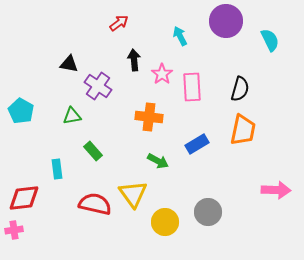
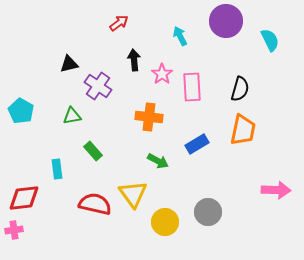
black triangle: rotated 24 degrees counterclockwise
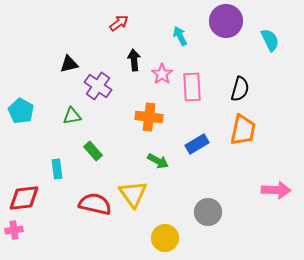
yellow circle: moved 16 px down
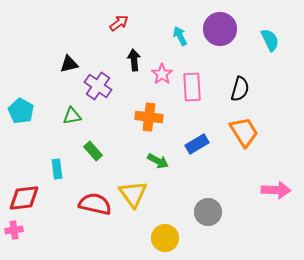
purple circle: moved 6 px left, 8 px down
orange trapezoid: moved 1 px right, 2 px down; rotated 44 degrees counterclockwise
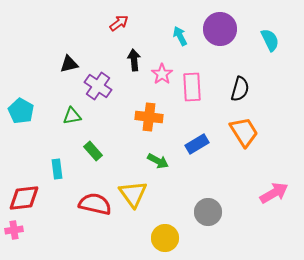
pink arrow: moved 2 px left, 3 px down; rotated 32 degrees counterclockwise
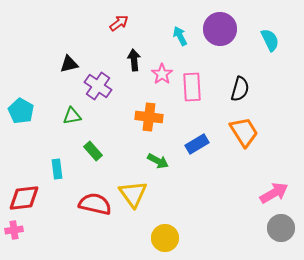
gray circle: moved 73 px right, 16 px down
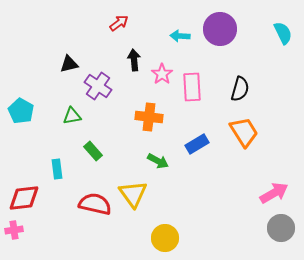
cyan arrow: rotated 60 degrees counterclockwise
cyan semicircle: moved 13 px right, 7 px up
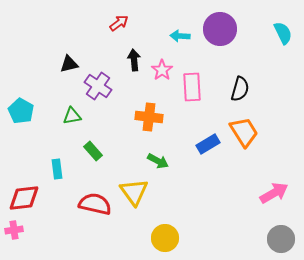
pink star: moved 4 px up
blue rectangle: moved 11 px right
yellow triangle: moved 1 px right, 2 px up
gray circle: moved 11 px down
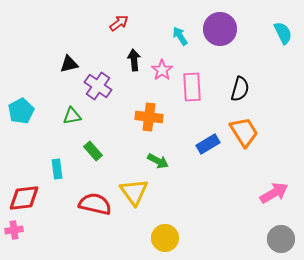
cyan arrow: rotated 54 degrees clockwise
cyan pentagon: rotated 15 degrees clockwise
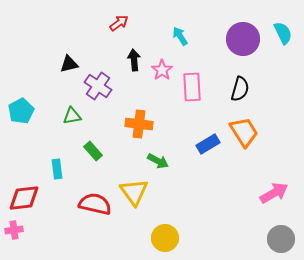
purple circle: moved 23 px right, 10 px down
orange cross: moved 10 px left, 7 px down
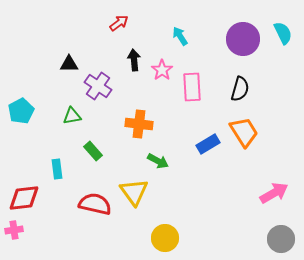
black triangle: rotated 12 degrees clockwise
